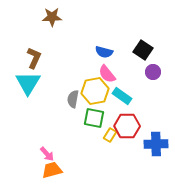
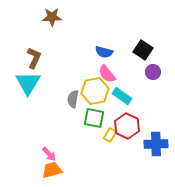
red hexagon: rotated 25 degrees clockwise
pink arrow: moved 2 px right
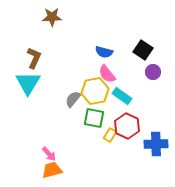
gray semicircle: rotated 30 degrees clockwise
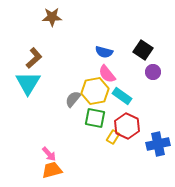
brown L-shape: rotated 25 degrees clockwise
green square: moved 1 px right
yellow rectangle: moved 3 px right, 2 px down
blue cross: moved 2 px right; rotated 10 degrees counterclockwise
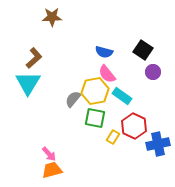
red hexagon: moved 7 px right
